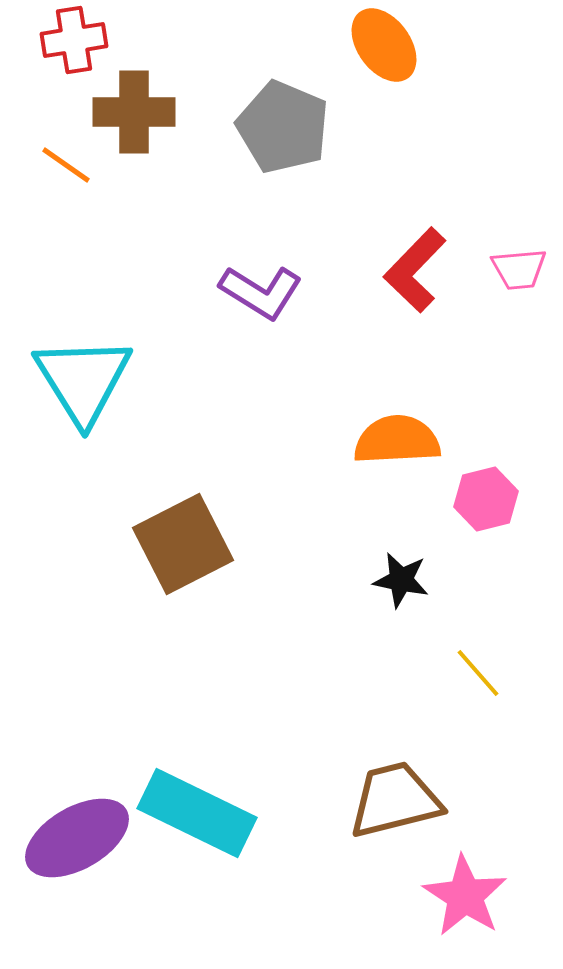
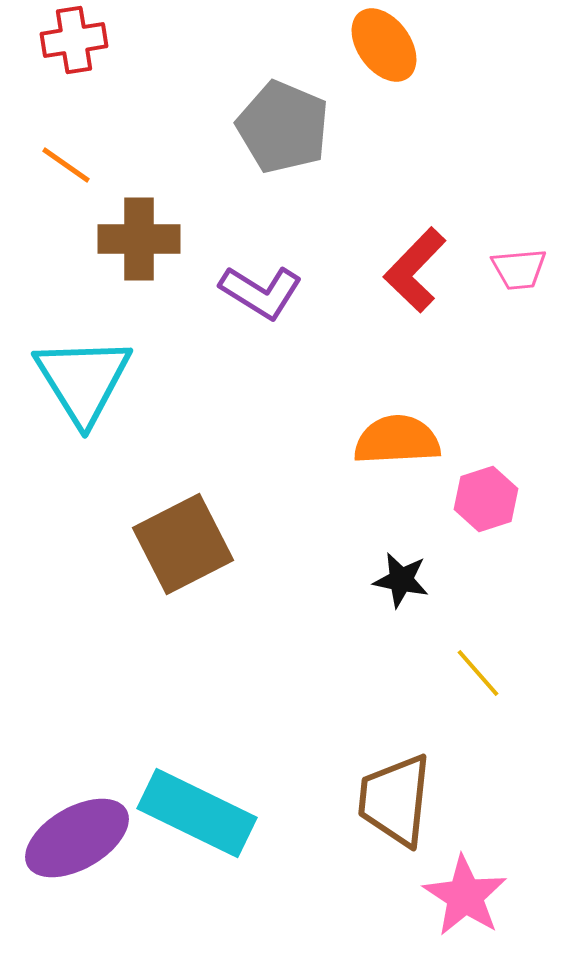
brown cross: moved 5 px right, 127 px down
pink hexagon: rotated 4 degrees counterclockwise
brown trapezoid: rotated 70 degrees counterclockwise
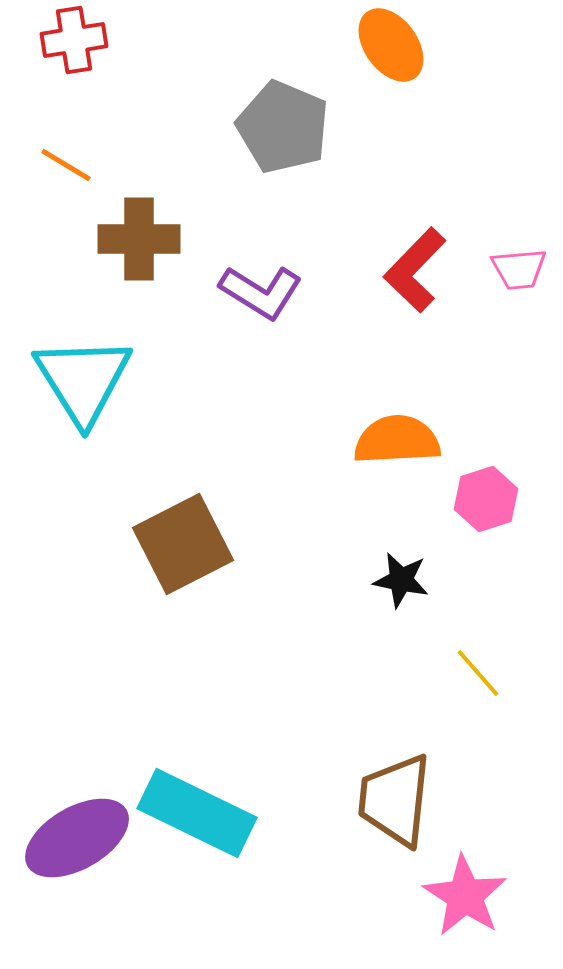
orange ellipse: moved 7 px right
orange line: rotated 4 degrees counterclockwise
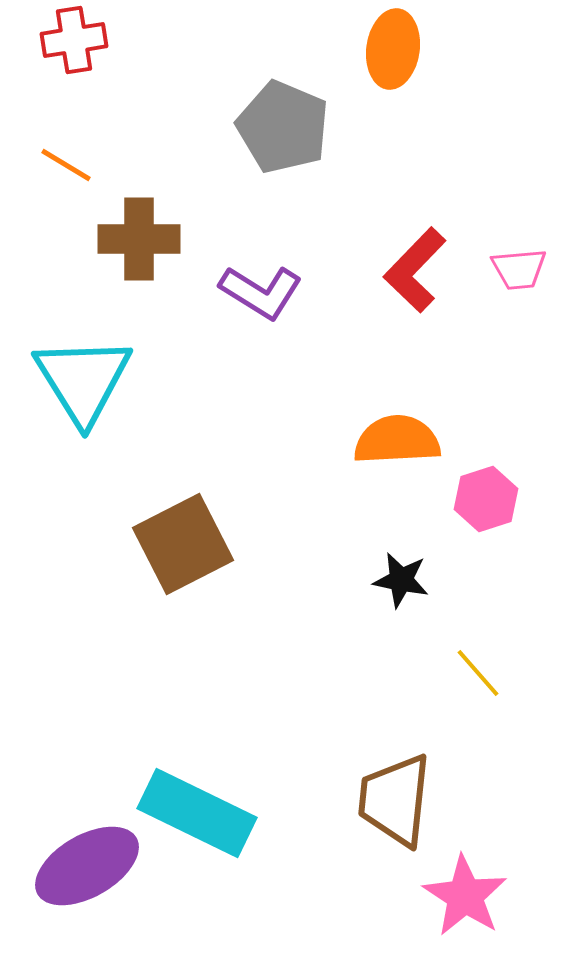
orange ellipse: moved 2 px right, 4 px down; rotated 44 degrees clockwise
purple ellipse: moved 10 px right, 28 px down
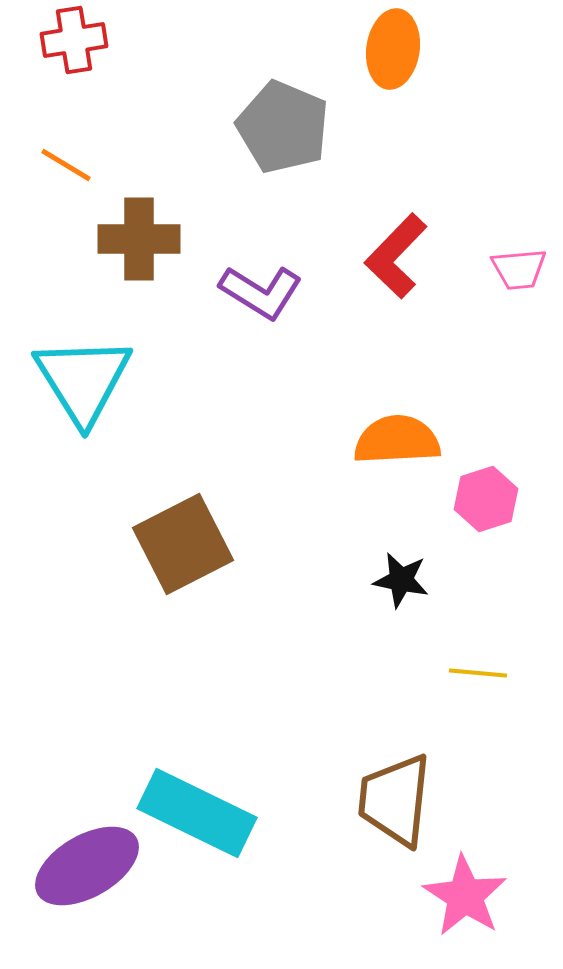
red L-shape: moved 19 px left, 14 px up
yellow line: rotated 44 degrees counterclockwise
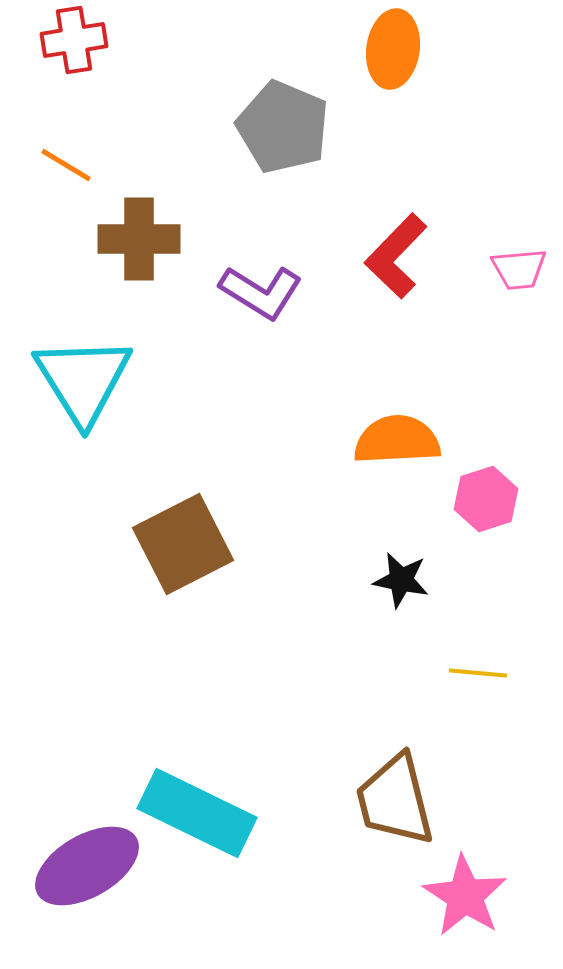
brown trapezoid: rotated 20 degrees counterclockwise
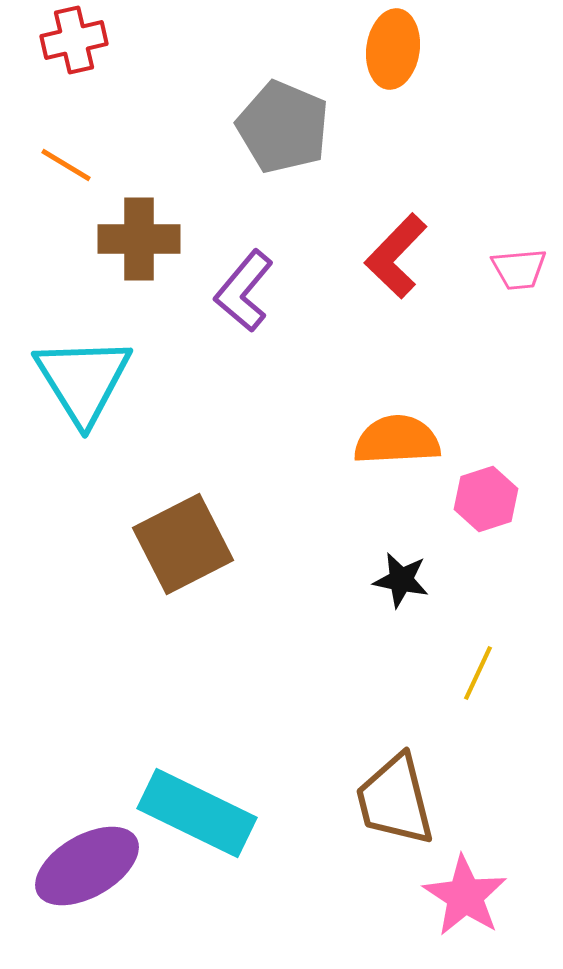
red cross: rotated 4 degrees counterclockwise
purple L-shape: moved 17 px left, 1 px up; rotated 98 degrees clockwise
yellow line: rotated 70 degrees counterclockwise
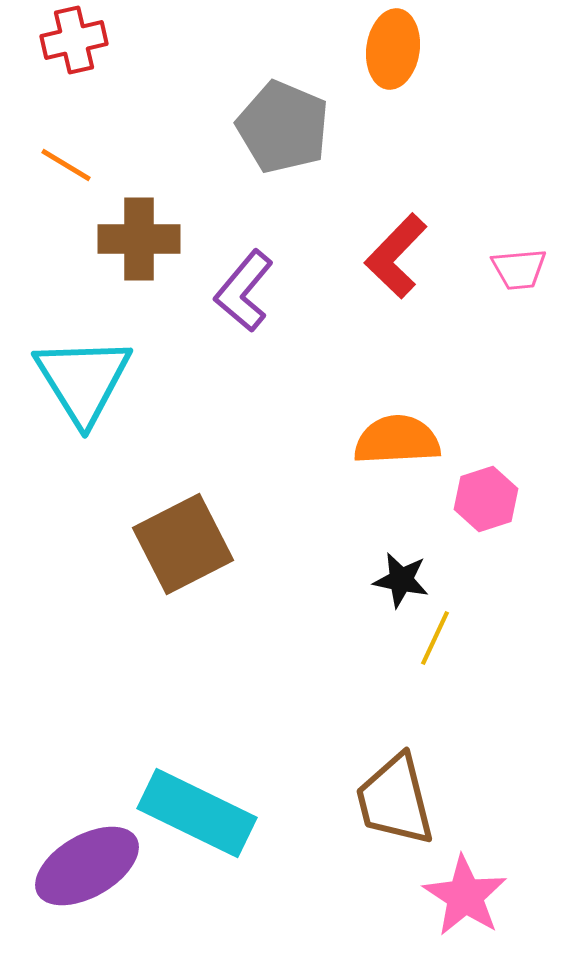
yellow line: moved 43 px left, 35 px up
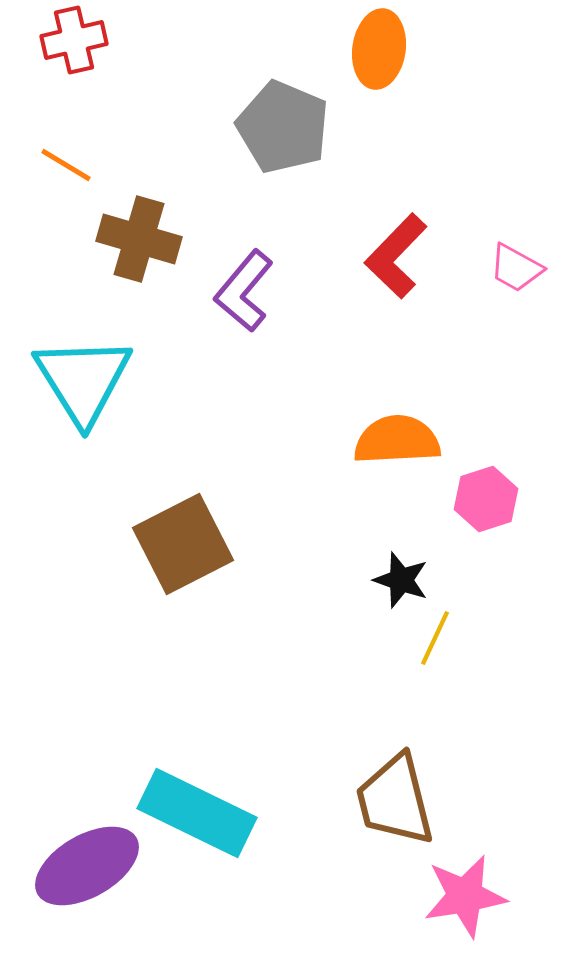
orange ellipse: moved 14 px left
brown cross: rotated 16 degrees clockwise
pink trapezoid: moved 3 px left, 1 px up; rotated 34 degrees clockwise
black star: rotated 8 degrees clockwise
pink star: rotated 30 degrees clockwise
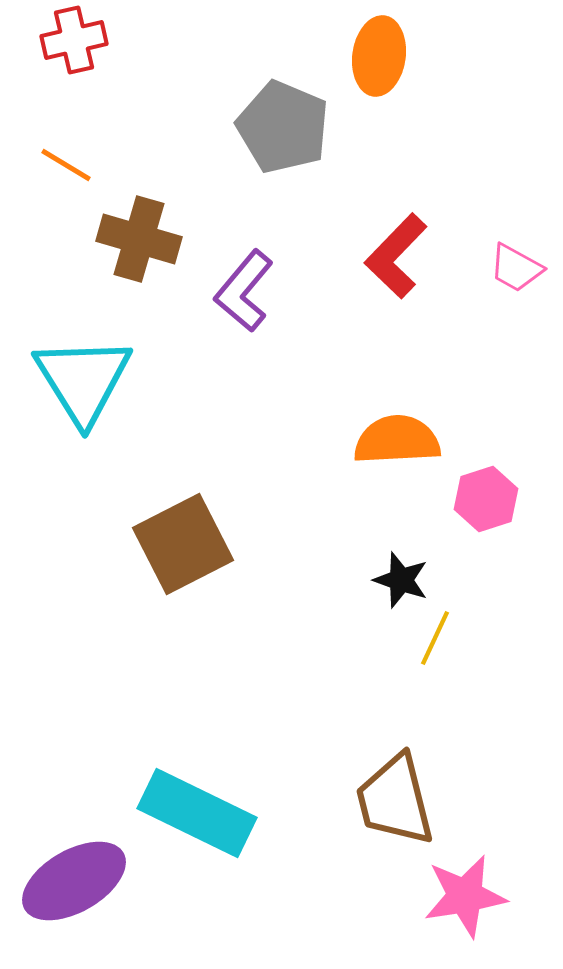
orange ellipse: moved 7 px down
purple ellipse: moved 13 px left, 15 px down
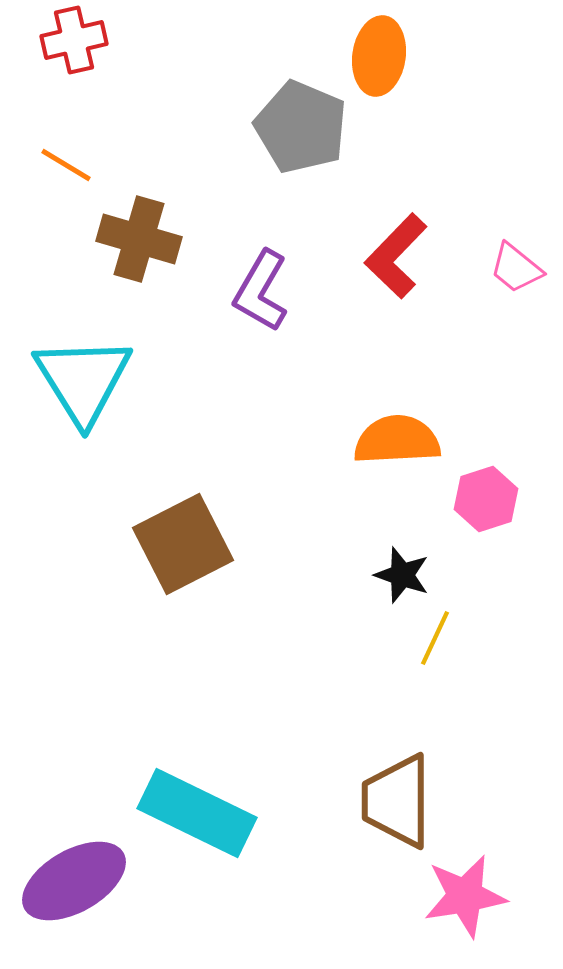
gray pentagon: moved 18 px right
pink trapezoid: rotated 10 degrees clockwise
purple L-shape: moved 17 px right; rotated 10 degrees counterclockwise
black star: moved 1 px right, 5 px up
brown trapezoid: moved 2 px right, 1 px down; rotated 14 degrees clockwise
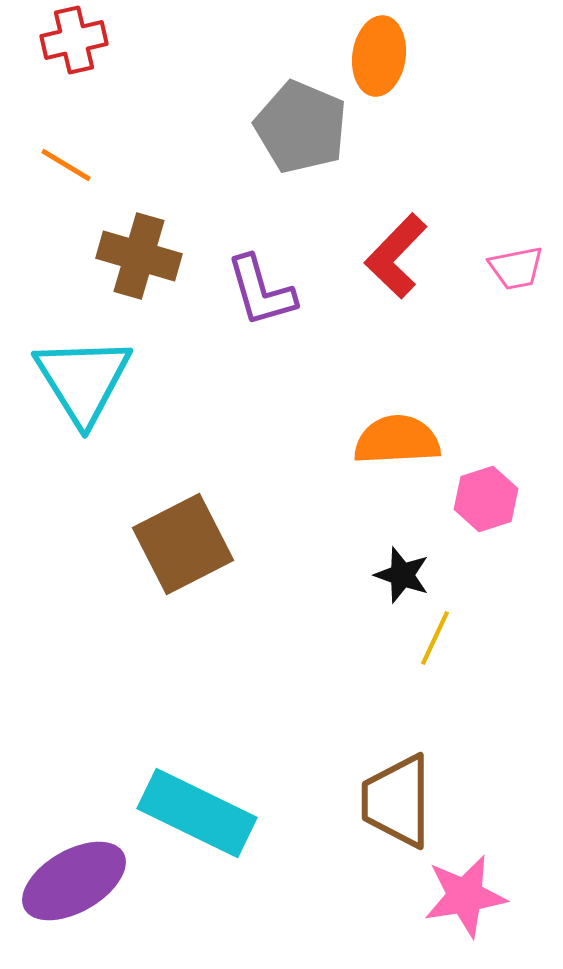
brown cross: moved 17 px down
pink trapezoid: rotated 50 degrees counterclockwise
purple L-shape: rotated 46 degrees counterclockwise
